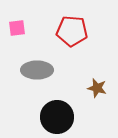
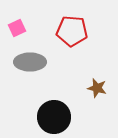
pink square: rotated 18 degrees counterclockwise
gray ellipse: moved 7 px left, 8 px up
black circle: moved 3 px left
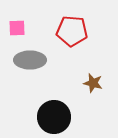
pink square: rotated 24 degrees clockwise
gray ellipse: moved 2 px up
brown star: moved 4 px left, 5 px up
